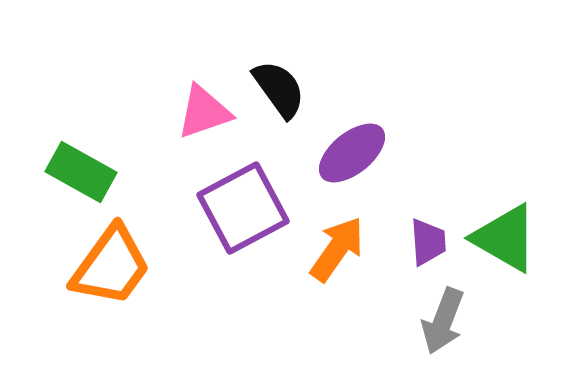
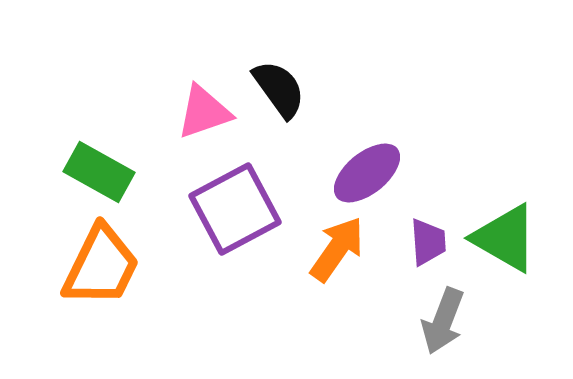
purple ellipse: moved 15 px right, 20 px down
green rectangle: moved 18 px right
purple square: moved 8 px left, 1 px down
orange trapezoid: moved 10 px left; rotated 10 degrees counterclockwise
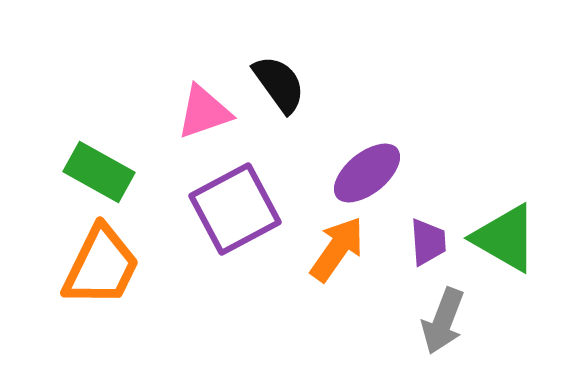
black semicircle: moved 5 px up
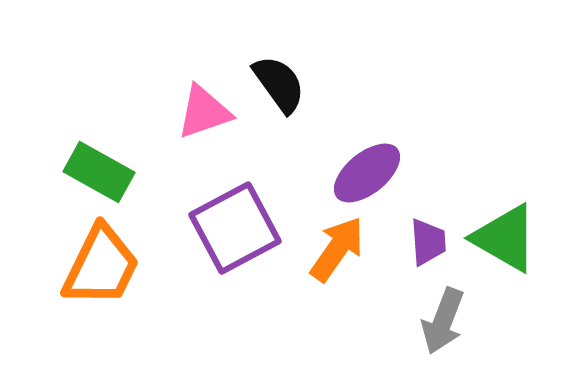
purple square: moved 19 px down
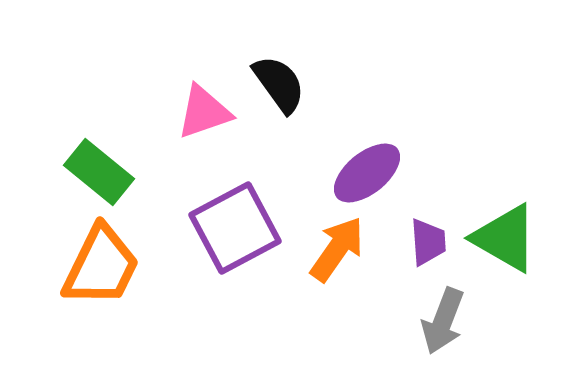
green rectangle: rotated 10 degrees clockwise
